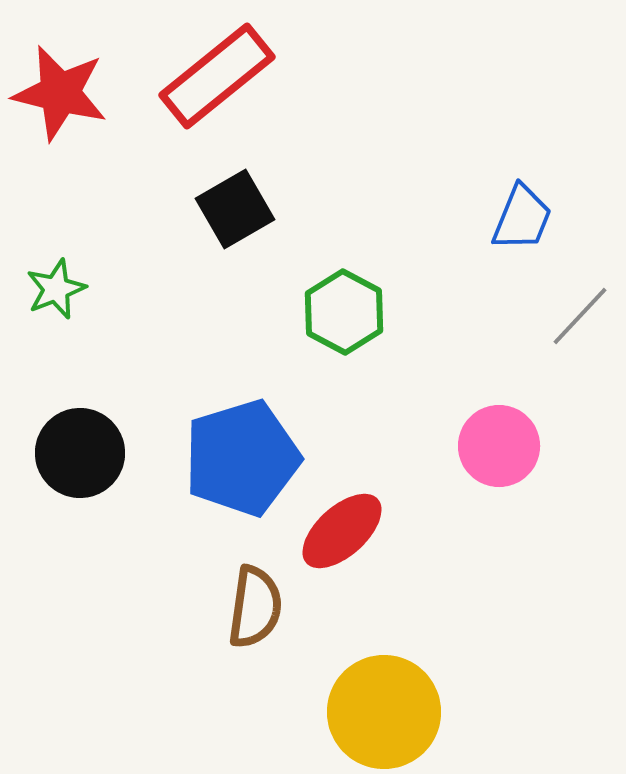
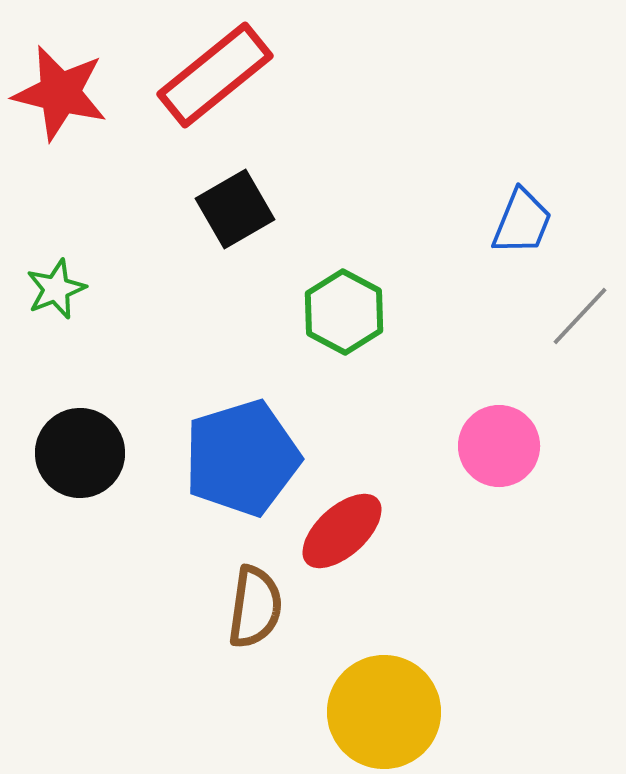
red rectangle: moved 2 px left, 1 px up
blue trapezoid: moved 4 px down
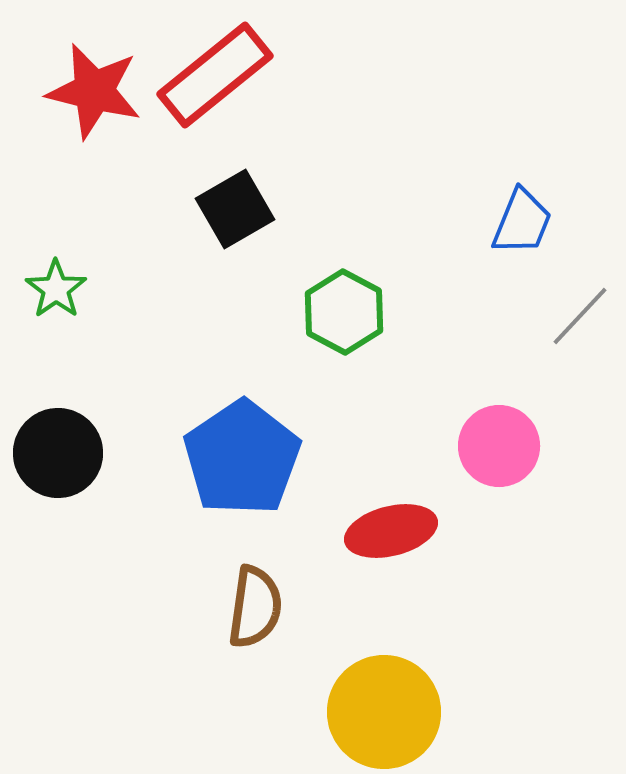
red star: moved 34 px right, 2 px up
green star: rotated 14 degrees counterclockwise
black circle: moved 22 px left
blue pentagon: rotated 17 degrees counterclockwise
red ellipse: moved 49 px right; rotated 28 degrees clockwise
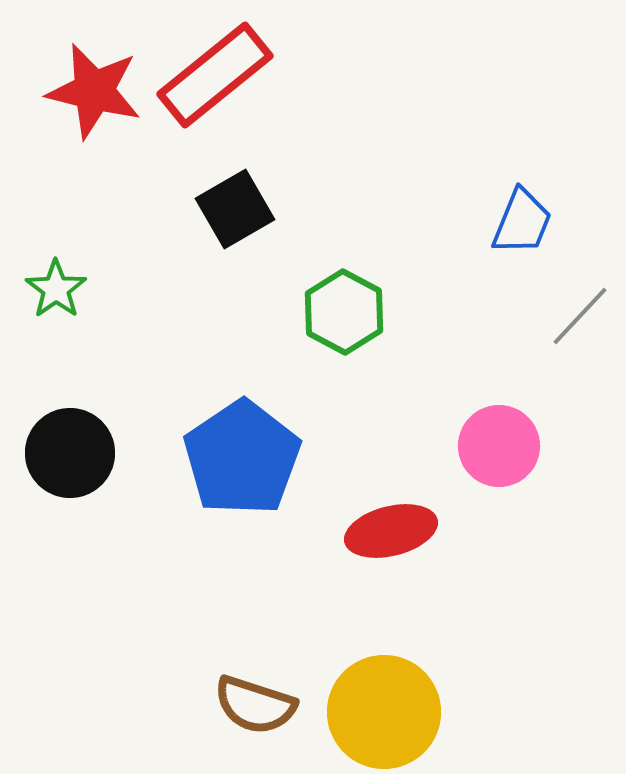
black circle: moved 12 px right
brown semicircle: moved 98 px down; rotated 100 degrees clockwise
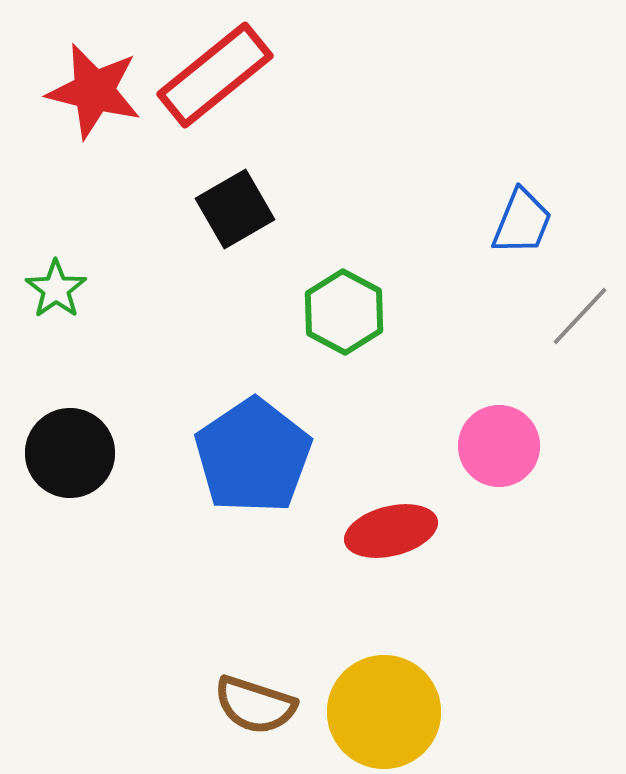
blue pentagon: moved 11 px right, 2 px up
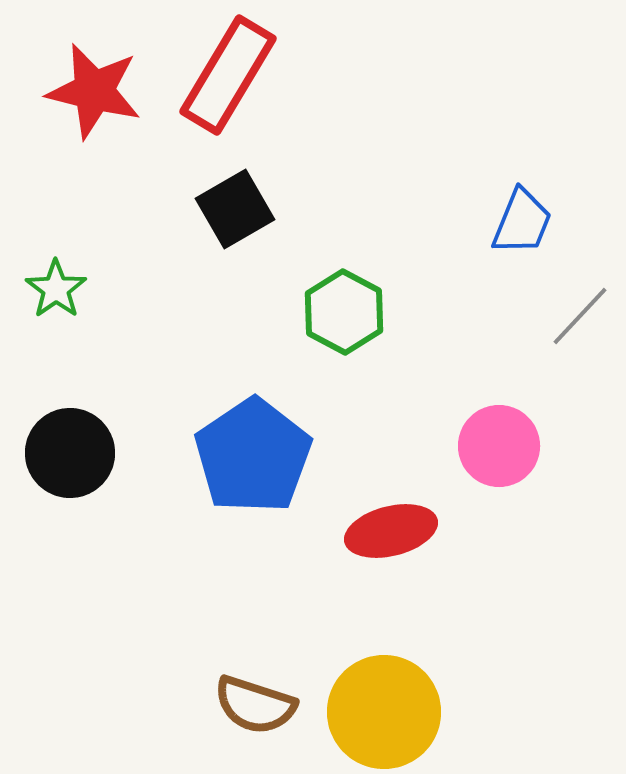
red rectangle: moved 13 px right; rotated 20 degrees counterclockwise
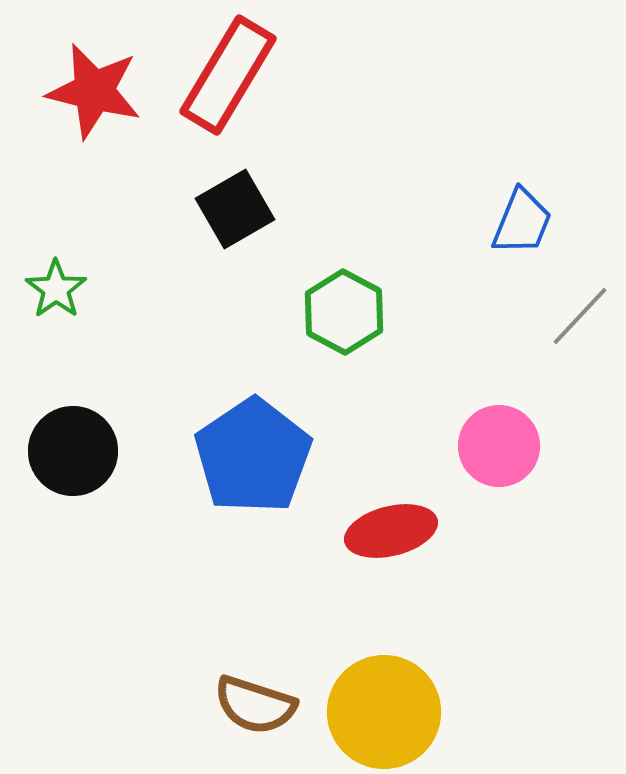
black circle: moved 3 px right, 2 px up
